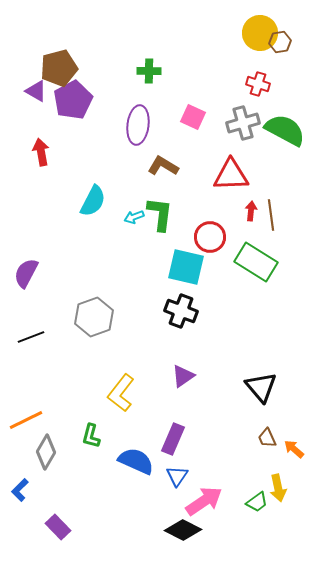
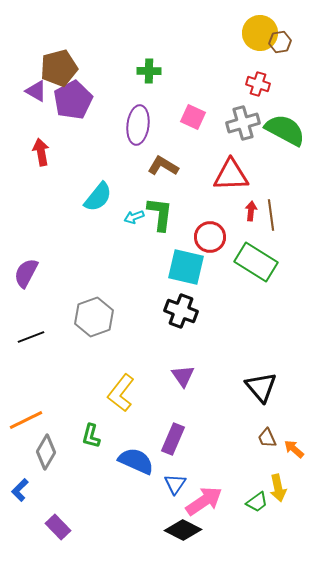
cyan semicircle at (93, 201): moved 5 px right, 4 px up; rotated 12 degrees clockwise
purple triangle at (183, 376): rotated 30 degrees counterclockwise
blue triangle at (177, 476): moved 2 px left, 8 px down
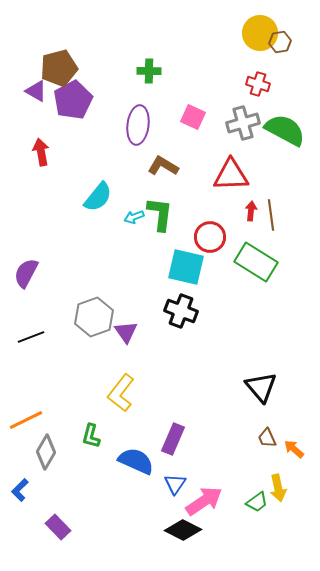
purple triangle at (183, 376): moved 57 px left, 44 px up
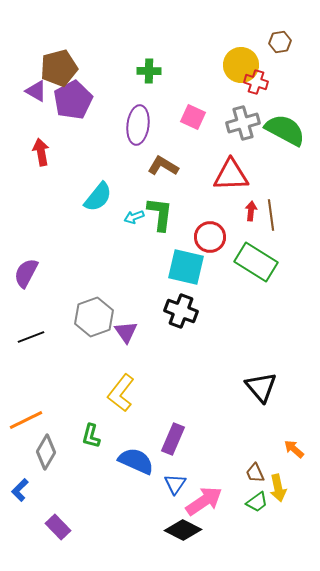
yellow circle at (260, 33): moved 19 px left, 32 px down
red cross at (258, 84): moved 2 px left, 2 px up
brown trapezoid at (267, 438): moved 12 px left, 35 px down
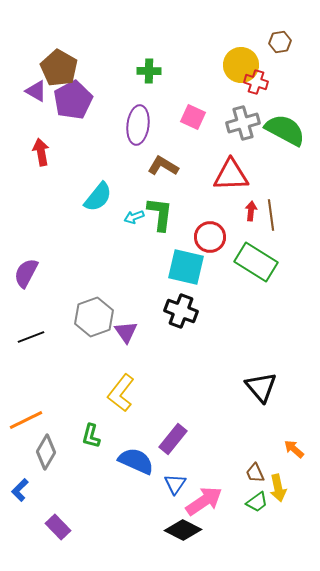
brown pentagon at (59, 68): rotated 27 degrees counterclockwise
purple rectangle at (173, 439): rotated 16 degrees clockwise
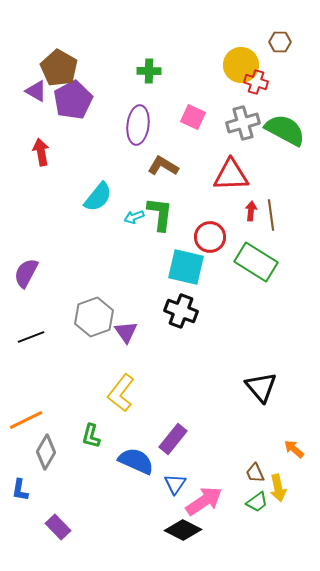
brown hexagon at (280, 42): rotated 10 degrees clockwise
blue L-shape at (20, 490): rotated 35 degrees counterclockwise
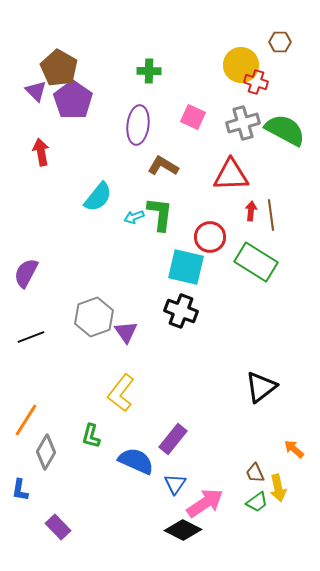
purple triangle at (36, 91): rotated 15 degrees clockwise
purple pentagon at (73, 100): rotated 9 degrees counterclockwise
black triangle at (261, 387): rotated 32 degrees clockwise
orange line at (26, 420): rotated 32 degrees counterclockwise
pink arrow at (204, 501): moved 1 px right, 2 px down
